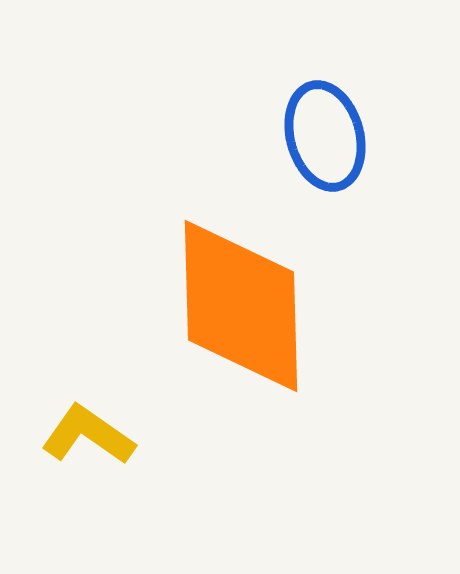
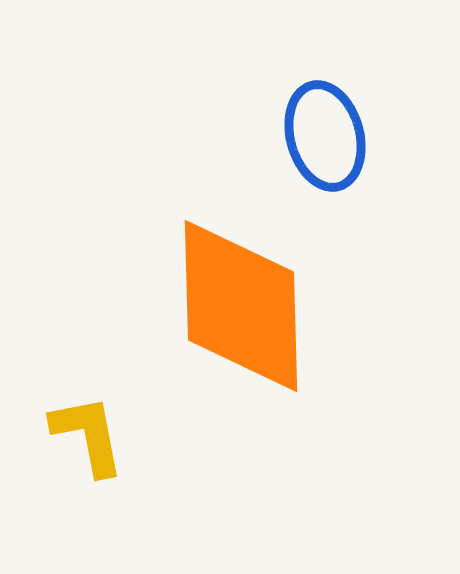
yellow L-shape: rotated 44 degrees clockwise
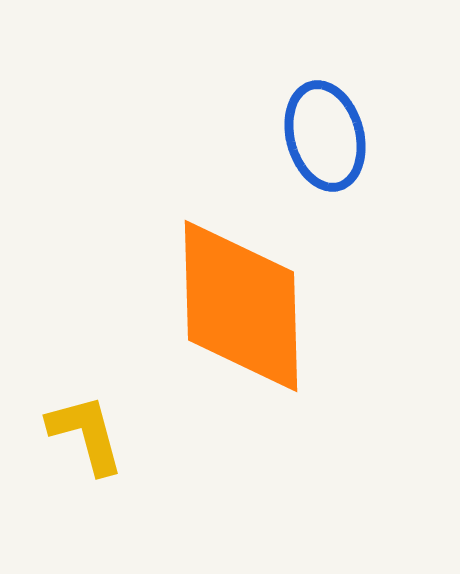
yellow L-shape: moved 2 px left, 1 px up; rotated 4 degrees counterclockwise
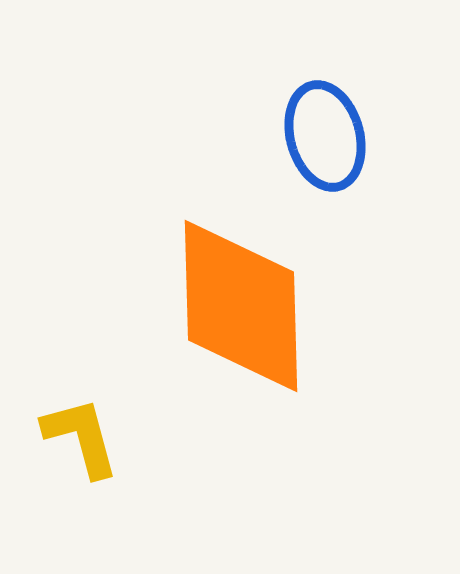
yellow L-shape: moved 5 px left, 3 px down
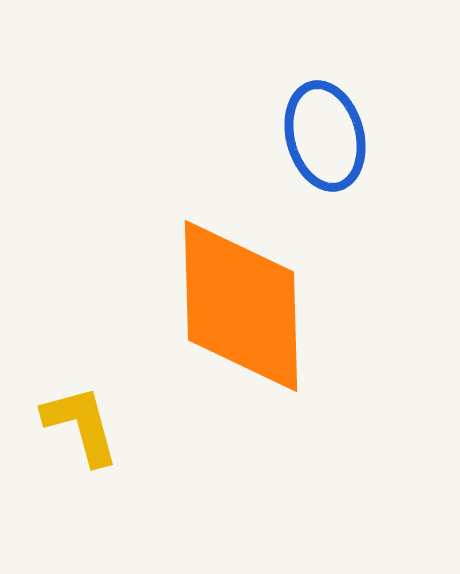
yellow L-shape: moved 12 px up
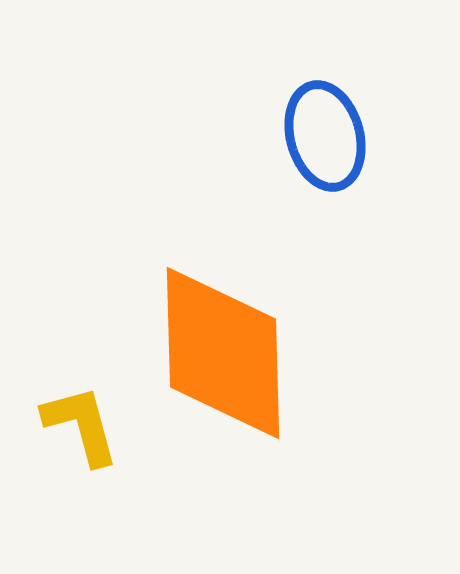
orange diamond: moved 18 px left, 47 px down
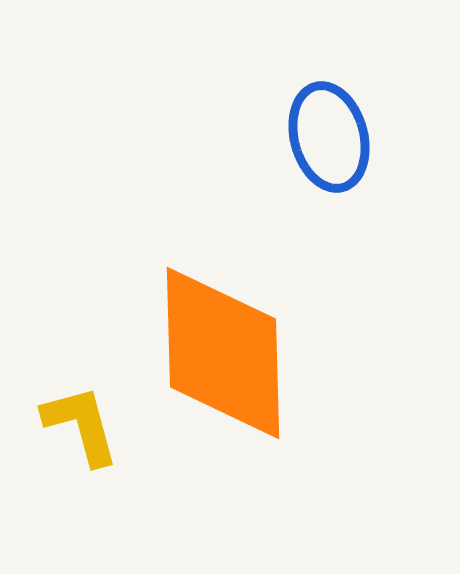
blue ellipse: moved 4 px right, 1 px down
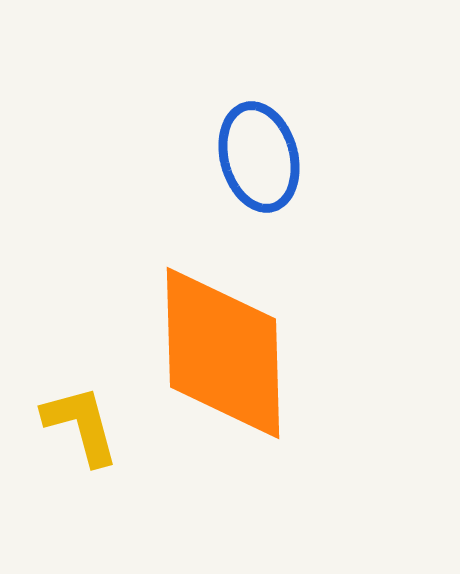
blue ellipse: moved 70 px left, 20 px down
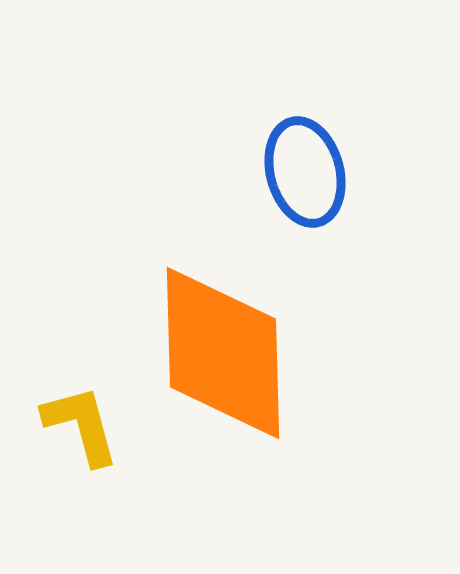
blue ellipse: moved 46 px right, 15 px down
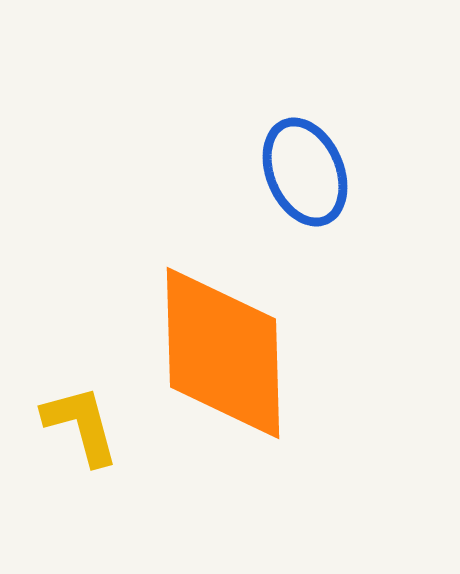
blue ellipse: rotated 8 degrees counterclockwise
